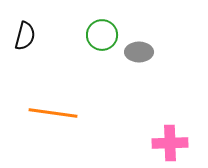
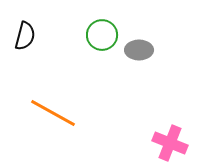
gray ellipse: moved 2 px up
orange line: rotated 21 degrees clockwise
pink cross: rotated 24 degrees clockwise
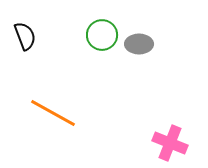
black semicircle: rotated 36 degrees counterclockwise
gray ellipse: moved 6 px up
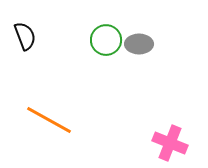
green circle: moved 4 px right, 5 px down
orange line: moved 4 px left, 7 px down
